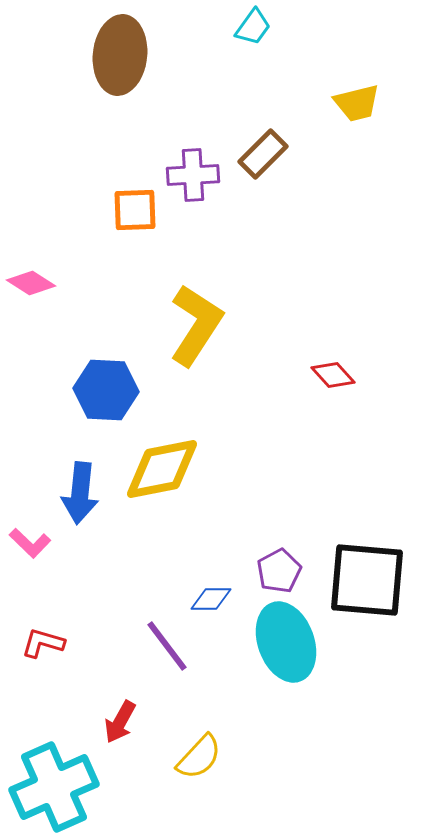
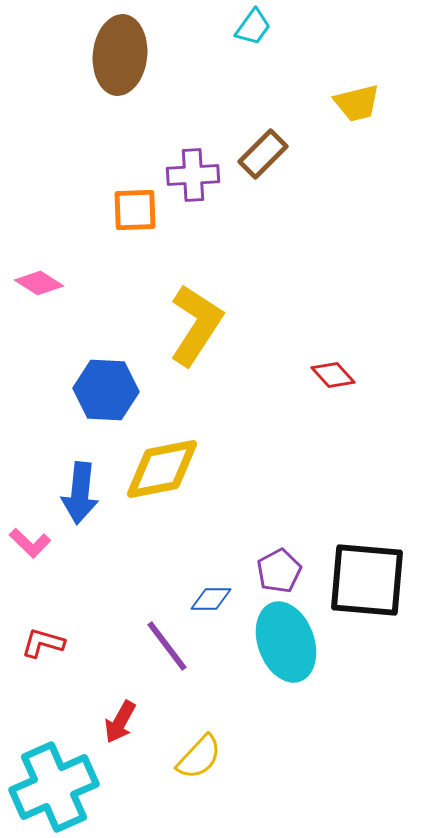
pink diamond: moved 8 px right
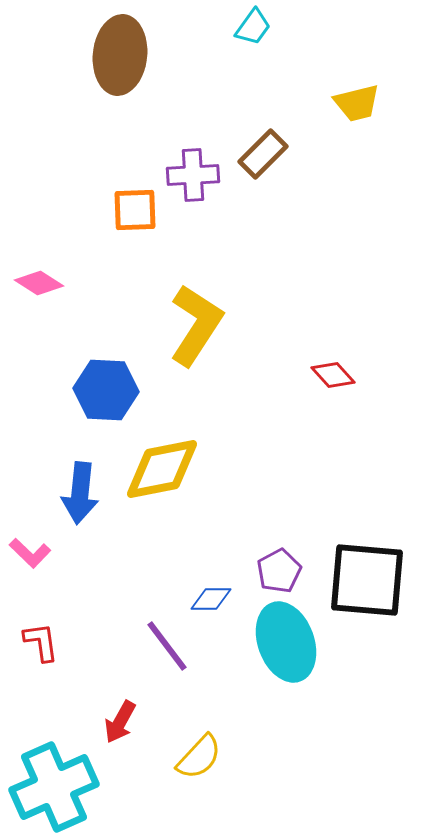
pink L-shape: moved 10 px down
red L-shape: moved 2 px left, 1 px up; rotated 66 degrees clockwise
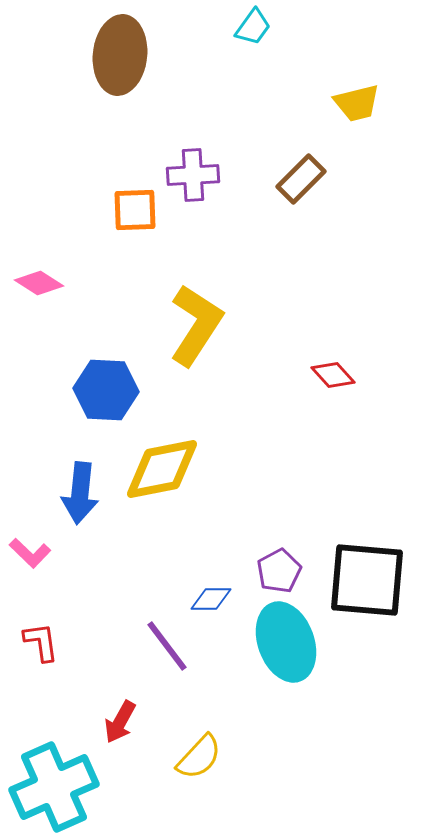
brown rectangle: moved 38 px right, 25 px down
